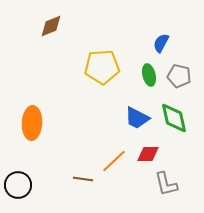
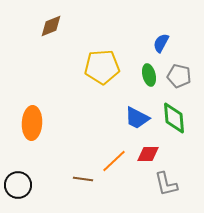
green diamond: rotated 8 degrees clockwise
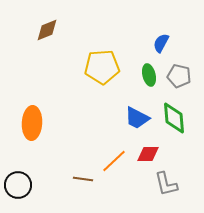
brown diamond: moved 4 px left, 4 px down
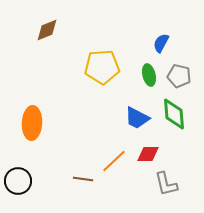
green diamond: moved 4 px up
black circle: moved 4 px up
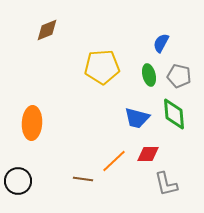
blue trapezoid: rotated 12 degrees counterclockwise
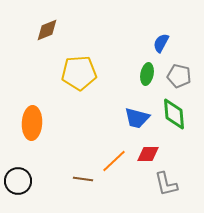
yellow pentagon: moved 23 px left, 6 px down
green ellipse: moved 2 px left, 1 px up; rotated 25 degrees clockwise
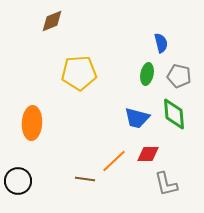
brown diamond: moved 5 px right, 9 px up
blue semicircle: rotated 138 degrees clockwise
brown line: moved 2 px right
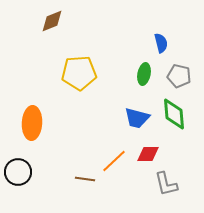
green ellipse: moved 3 px left
black circle: moved 9 px up
